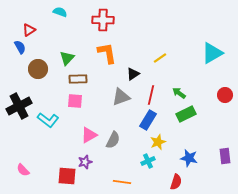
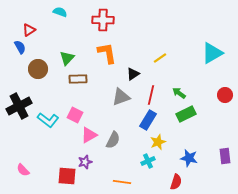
pink square: moved 14 px down; rotated 21 degrees clockwise
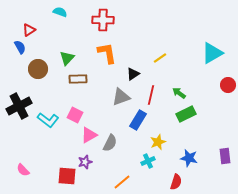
red circle: moved 3 px right, 10 px up
blue rectangle: moved 10 px left
gray semicircle: moved 3 px left, 3 px down
orange line: rotated 48 degrees counterclockwise
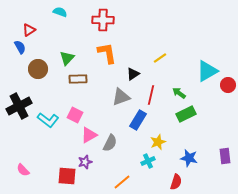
cyan triangle: moved 5 px left, 18 px down
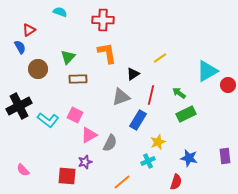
green triangle: moved 1 px right, 1 px up
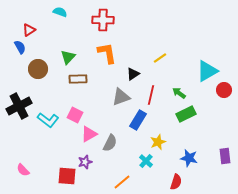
red circle: moved 4 px left, 5 px down
pink triangle: moved 1 px up
cyan cross: moved 2 px left; rotated 24 degrees counterclockwise
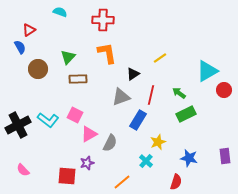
black cross: moved 1 px left, 19 px down
purple star: moved 2 px right, 1 px down
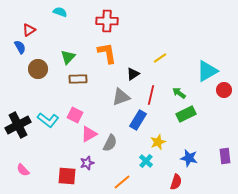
red cross: moved 4 px right, 1 px down
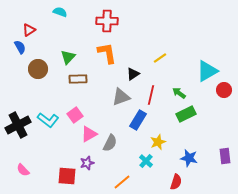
pink square: rotated 28 degrees clockwise
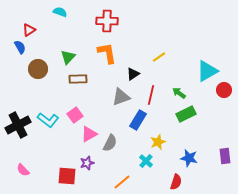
yellow line: moved 1 px left, 1 px up
